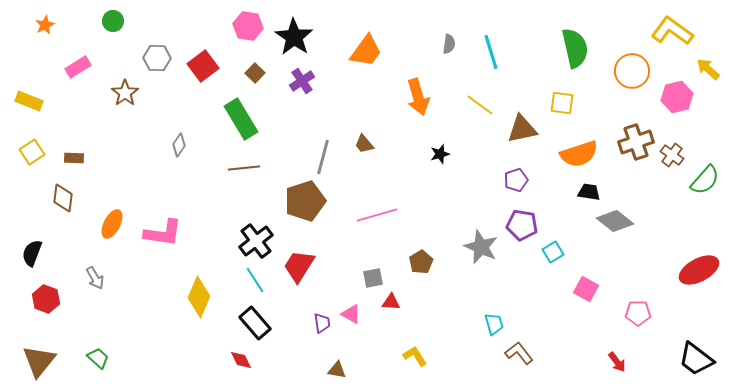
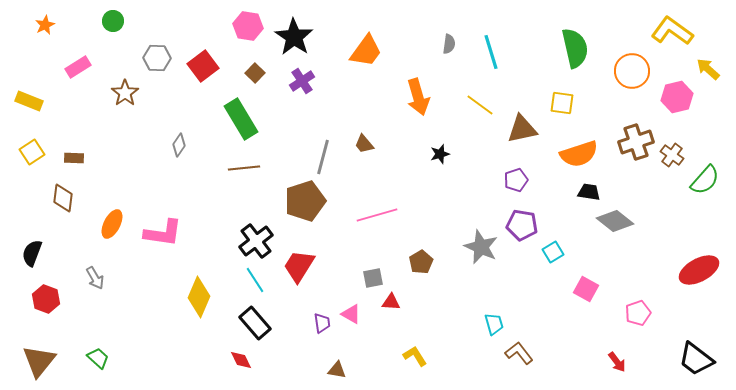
pink pentagon at (638, 313): rotated 20 degrees counterclockwise
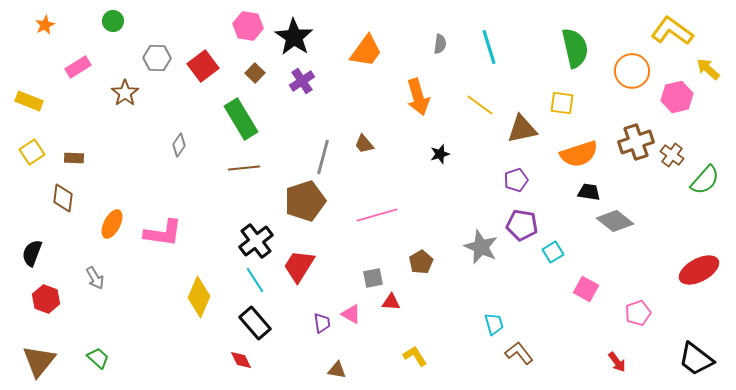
gray semicircle at (449, 44): moved 9 px left
cyan line at (491, 52): moved 2 px left, 5 px up
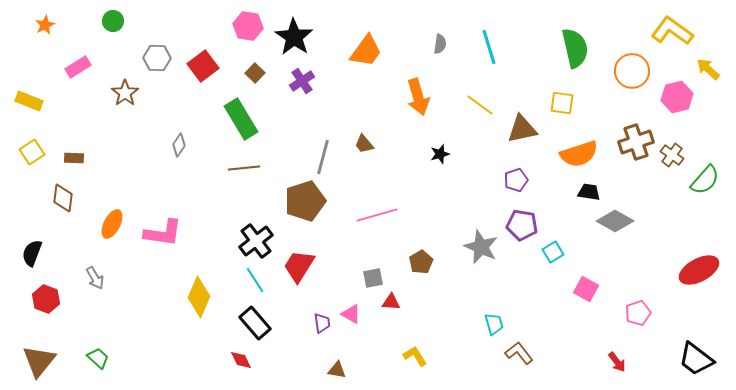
gray diamond at (615, 221): rotated 9 degrees counterclockwise
